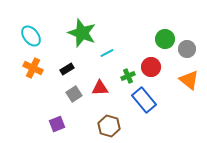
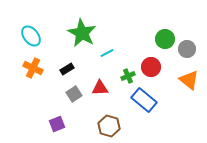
green star: rotated 8 degrees clockwise
blue rectangle: rotated 10 degrees counterclockwise
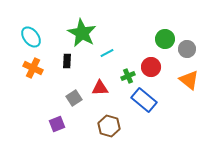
cyan ellipse: moved 1 px down
black rectangle: moved 8 px up; rotated 56 degrees counterclockwise
gray square: moved 4 px down
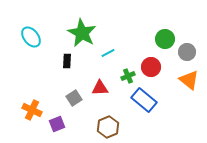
gray circle: moved 3 px down
cyan line: moved 1 px right
orange cross: moved 1 px left, 42 px down
brown hexagon: moved 1 px left, 1 px down; rotated 20 degrees clockwise
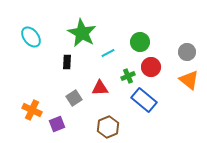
green circle: moved 25 px left, 3 px down
black rectangle: moved 1 px down
